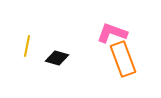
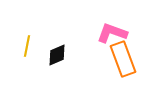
black diamond: moved 3 px up; rotated 40 degrees counterclockwise
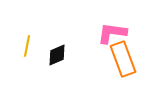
pink L-shape: rotated 12 degrees counterclockwise
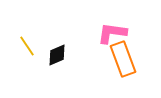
yellow line: rotated 45 degrees counterclockwise
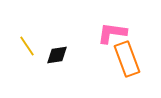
black diamond: rotated 15 degrees clockwise
orange rectangle: moved 4 px right
